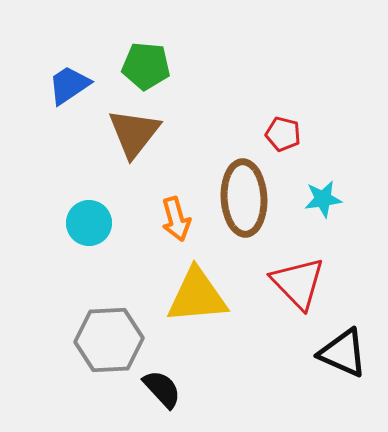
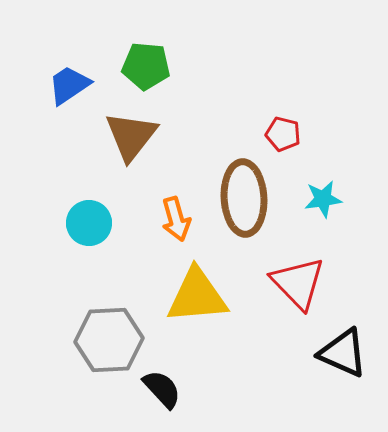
brown triangle: moved 3 px left, 3 px down
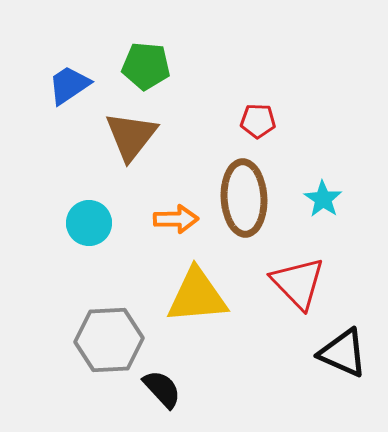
red pentagon: moved 25 px left, 13 px up; rotated 12 degrees counterclockwise
cyan star: rotated 30 degrees counterclockwise
orange arrow: rotated 75 degrees counterclockwise
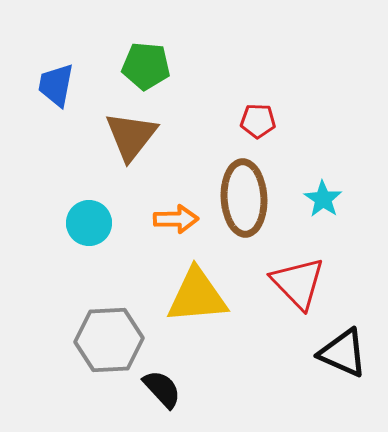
blue trapezoid: moved 13 px left; rotated 45 degrees counterclockwise
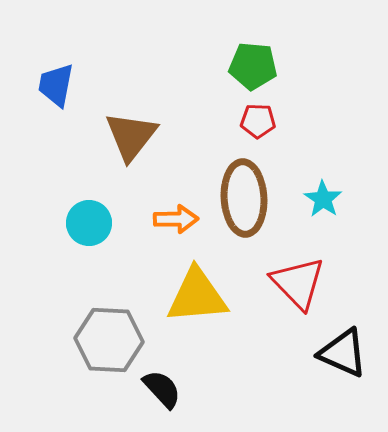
green pentagon: moved 107 px right
gray hexagon: rotated 6 degrees clockwise
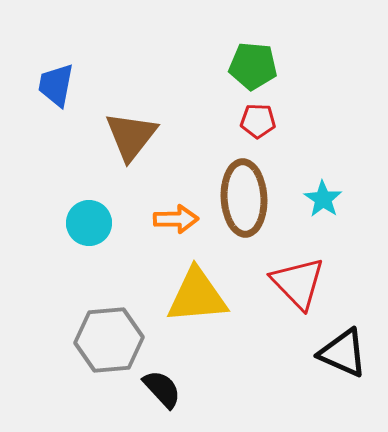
gray hexagon: rotated 8 degrees counterclockwise
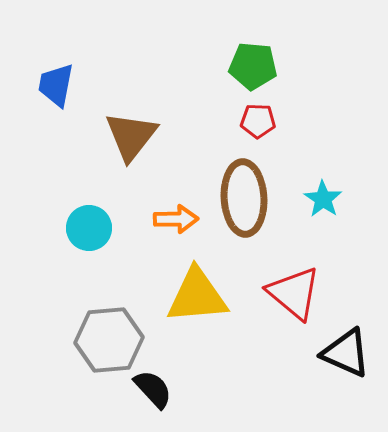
cyan circle: moved 5 px down
red triangle: moved 4 px left, 10 px down; rotated 6 degrees counterclockwise
black triangle: moved 3 px right
black semicircle: moved 9 px left
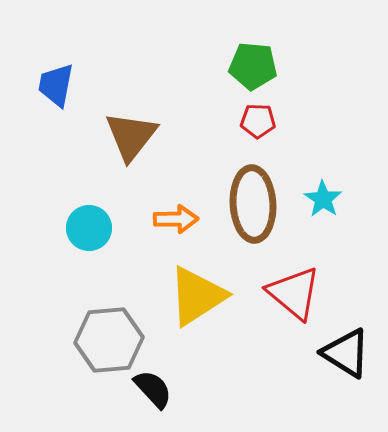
brown ellipse: moved 9 px right, 6 px down
yellow triangle: rotated 28 degrees counterclockwise
black triangle: rotated 8 degrees clockwise
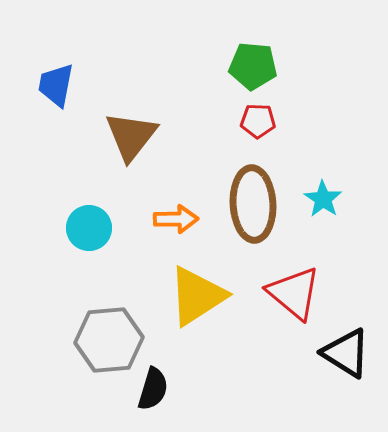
black semicircle: rotated 60 degrees clockwise
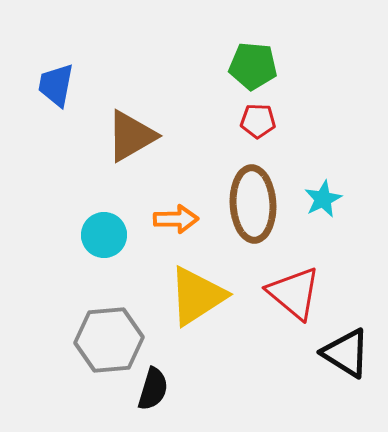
brown triangle: rotated 22 degrees clockwise
cyan star: rotated 12 degrees clockwise
cyan circle: moved 15 px right, 7 px down
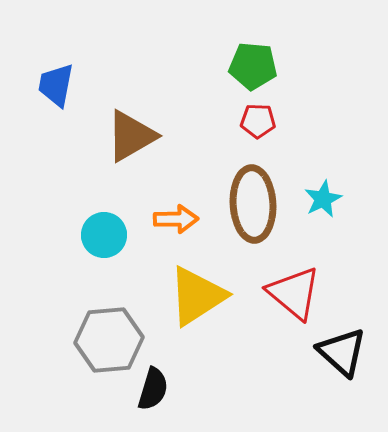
black triangle: moved 4 px left, 1 px up; rotated 10 degrees clockwise
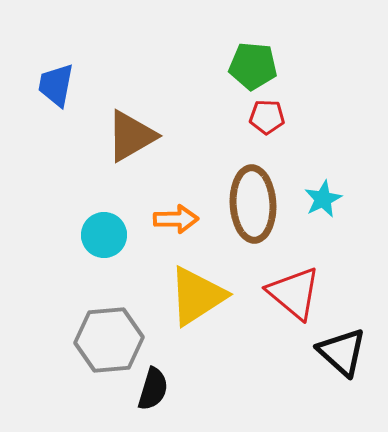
red pentagon: moved 9 px right, 4 px up
